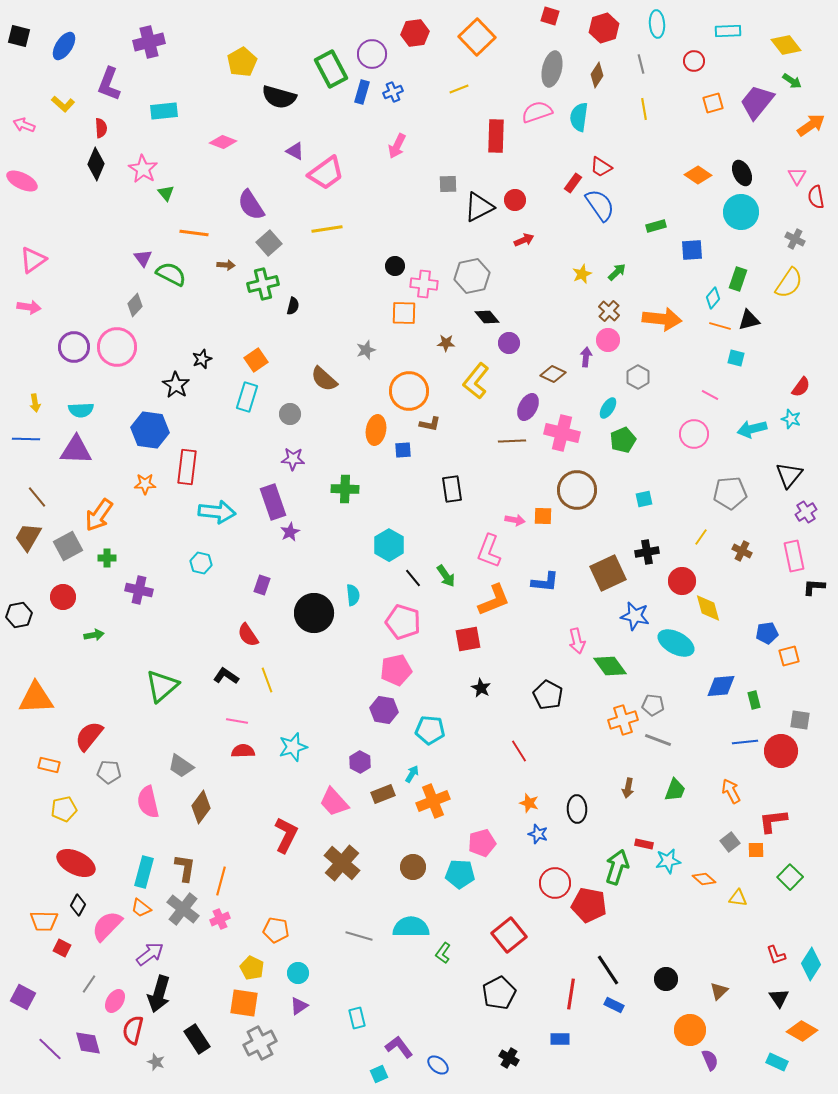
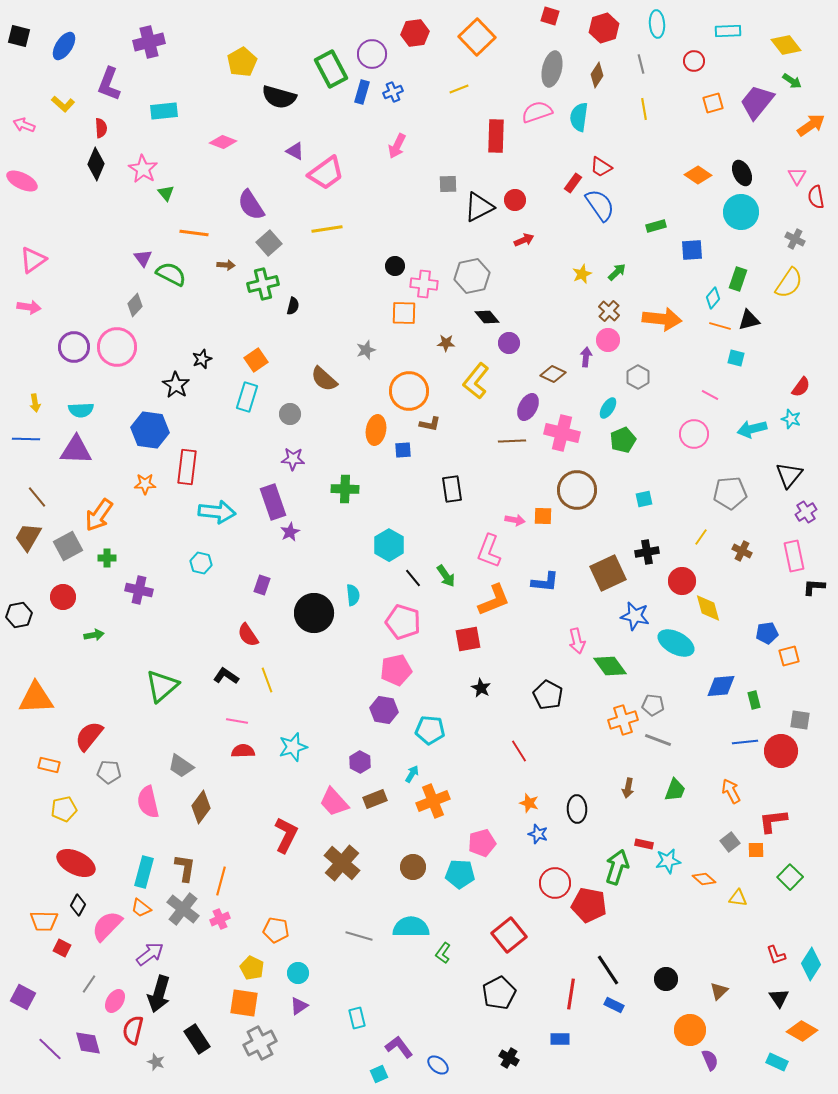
brown rectangle at (383, 794): moved 8 px left, 5 px down
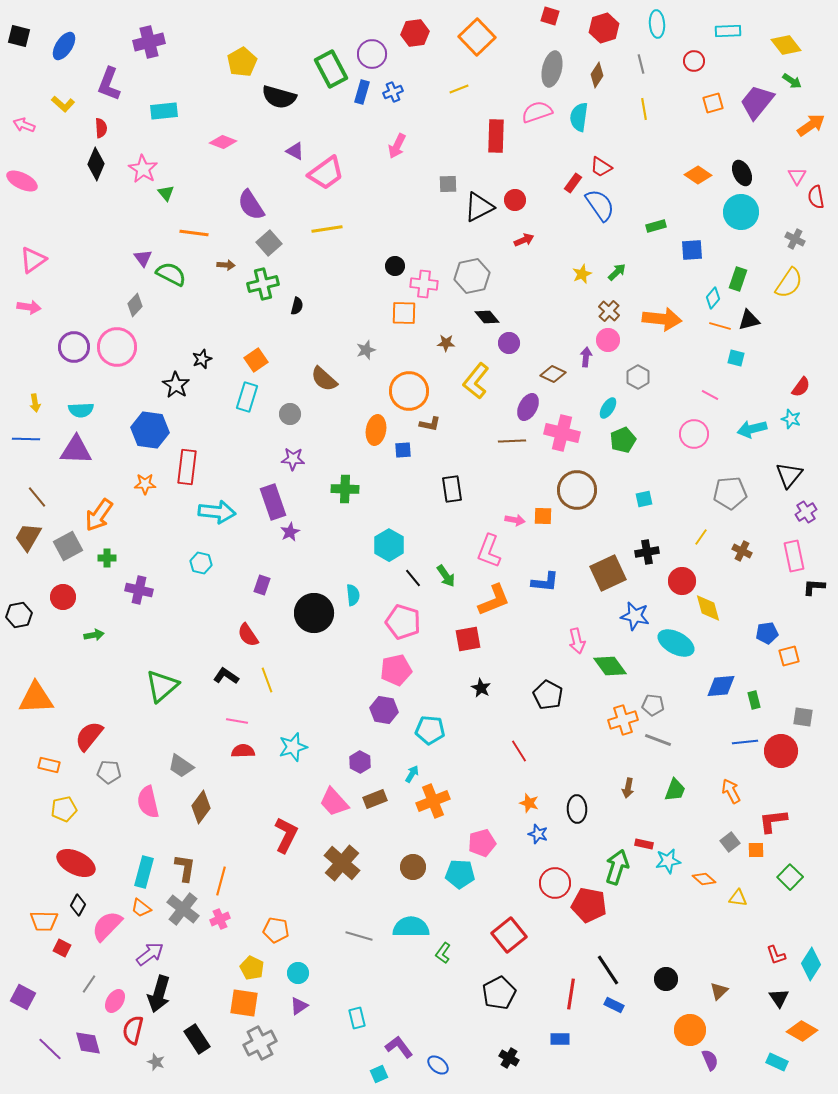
black semicircle at (293, 306): moved 4 px right
gray square at (800, 720): moved 3 px right, 3 px up
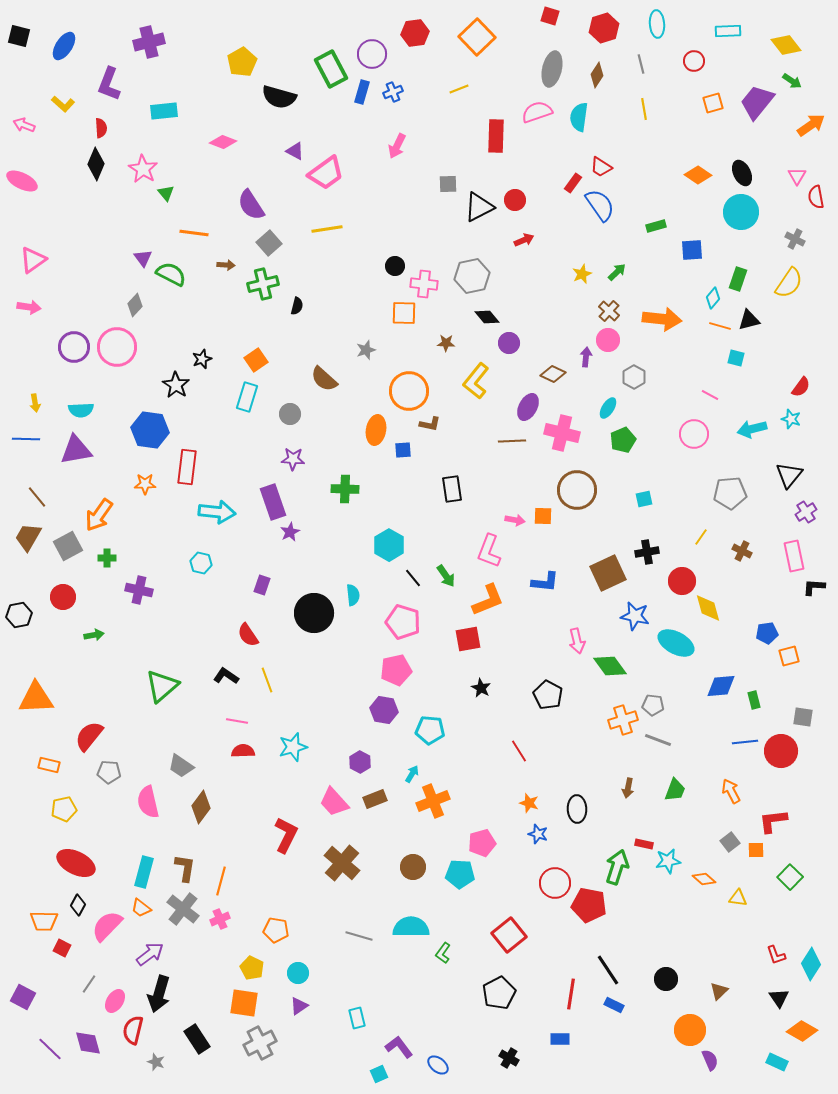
gray hexagon at (638, 377): moved 4 px left
purple triangle at (76, 450): rotated 12 degrees counterclockwise
orange L-shape at (494, 600): moved 6 px left
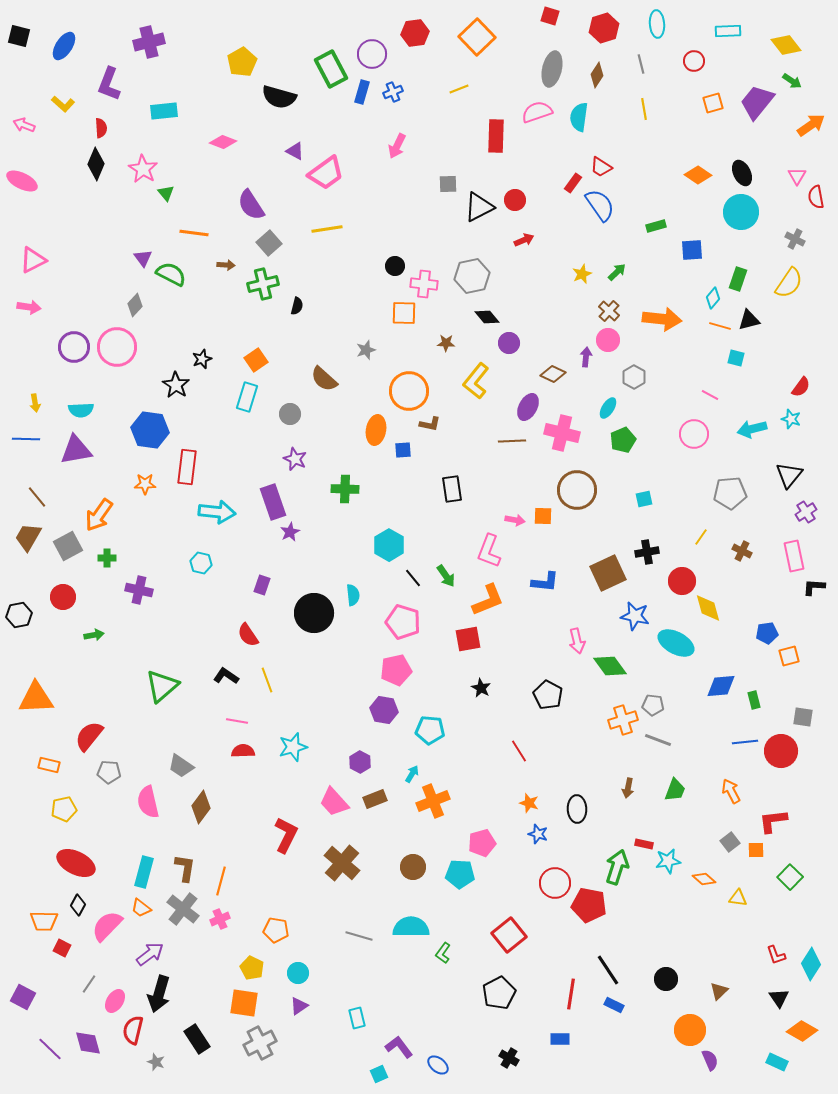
pink triangle at (33, 260): rotated 8 degrees clockwise
purple star at (293, 459): moved 2 px right; rotated 20 degrees clockwise
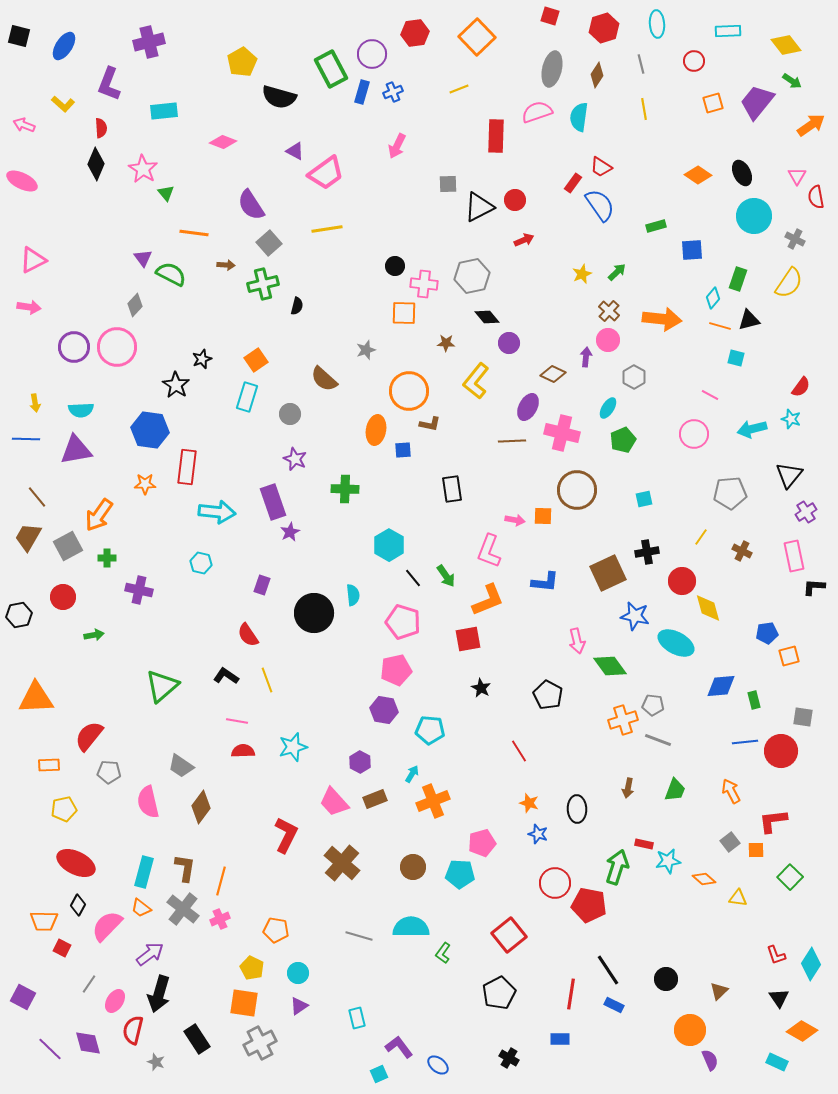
cyan circle at (741, 212): moved 13 px right, 4 px down
orange rectangle at (49, 765): rotated 15 degrees counterclockwise
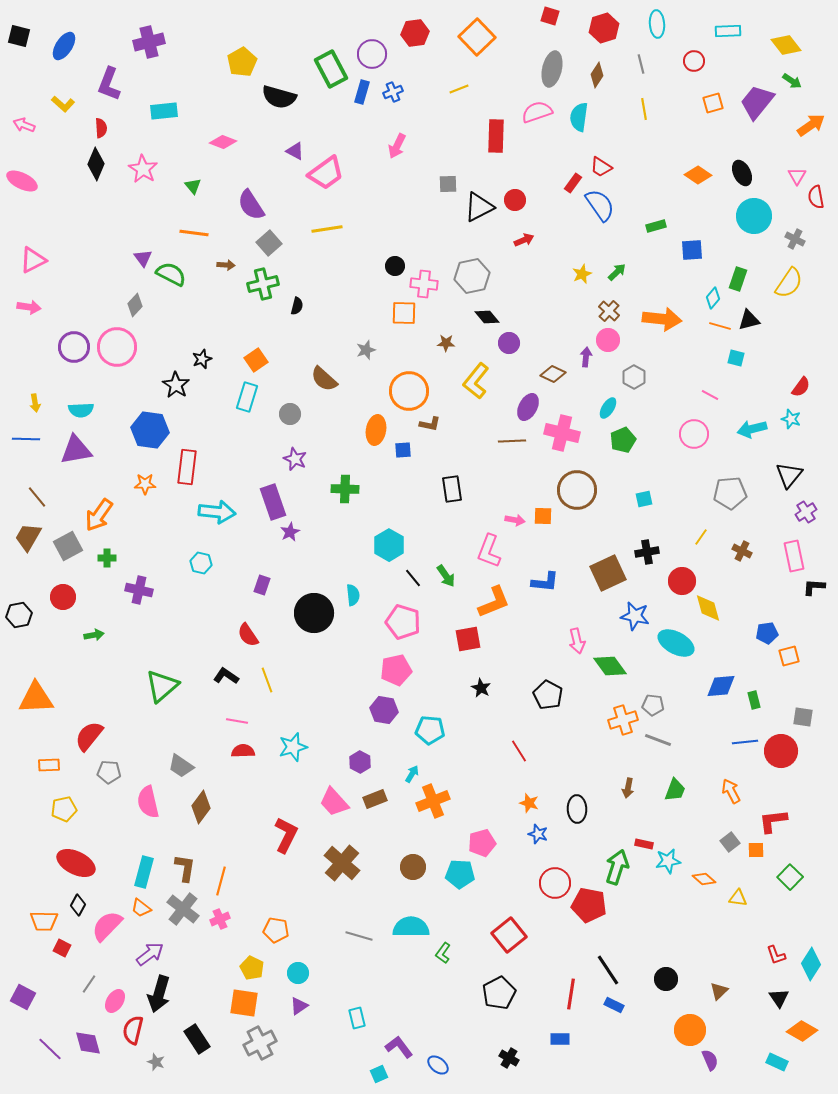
green triangle at (166, 193): moved 27 px right, 7 px up
orange L-shape at (488, 600): moved 6 px right, 2 px down
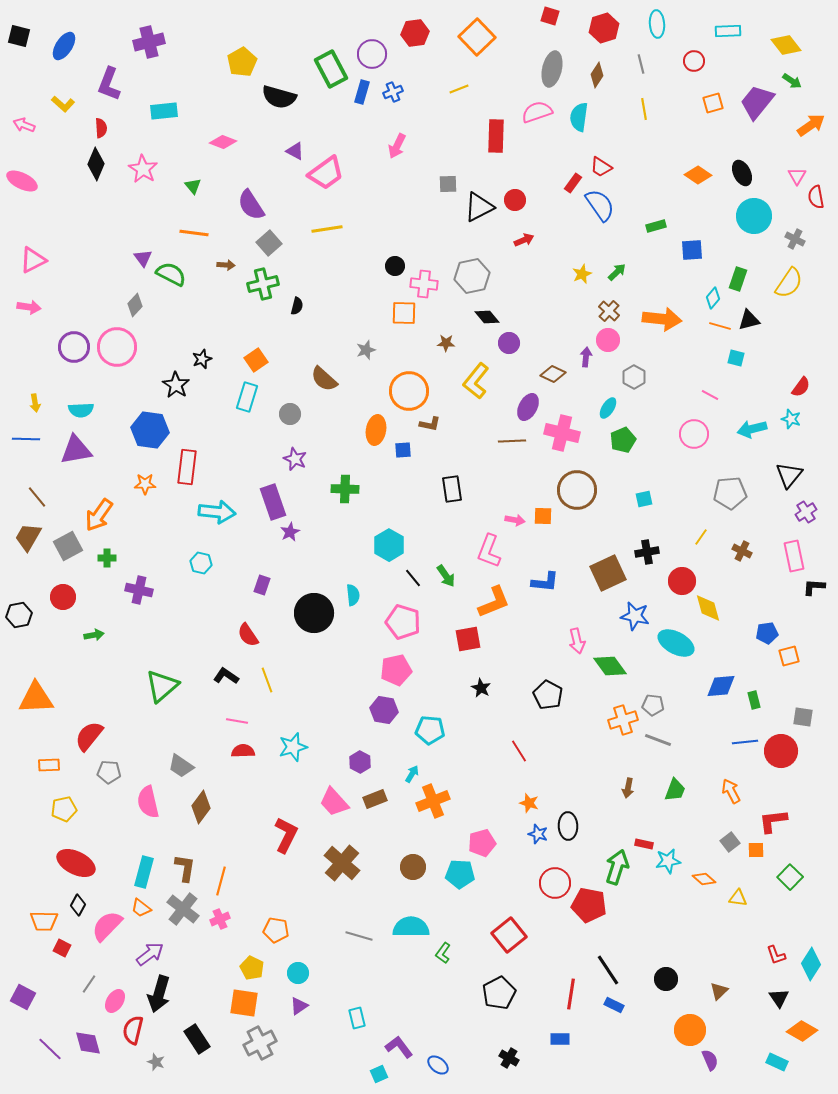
black ellipse at (577, 809): moved 9 px left, 17 px down
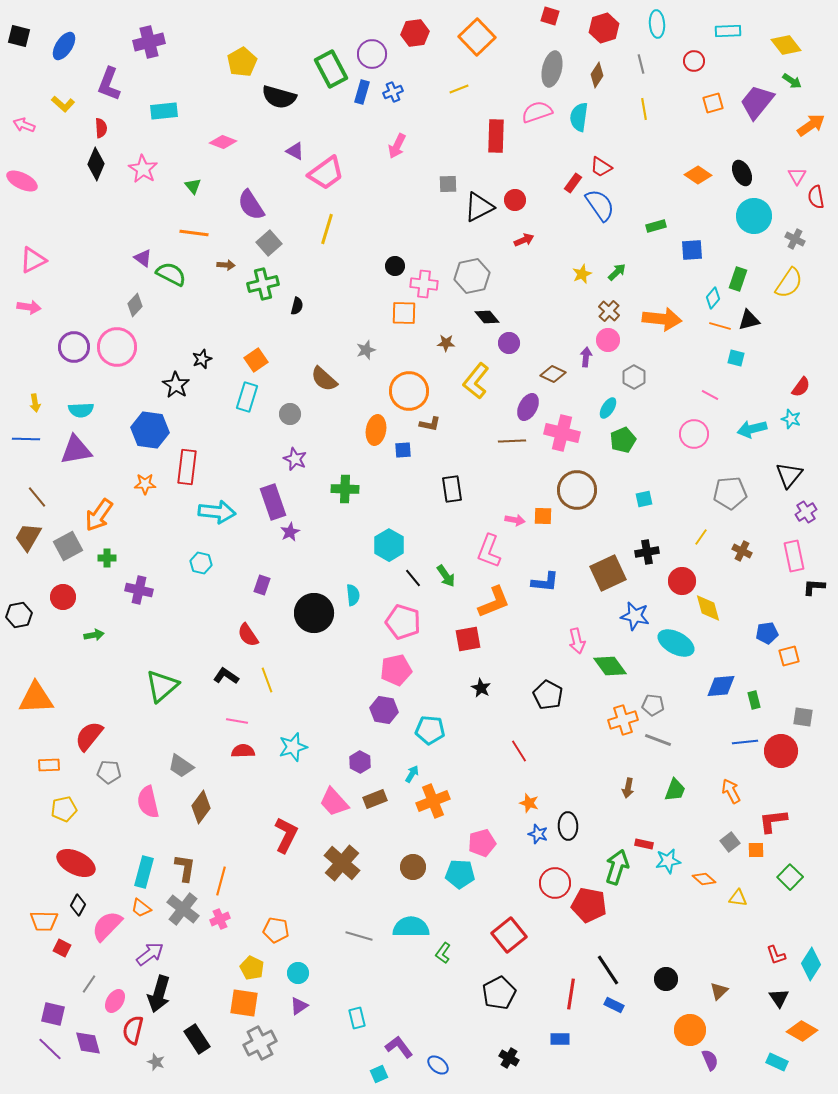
yellow line at (327, 229): rotated 64 degrees counterclockwise
purple triangle at (143, 258): rotated 18 degrees counterclockwise
purple square at (23, 997): moved 30 px right, 17 px down; rotated 15 degrees counterclockwise
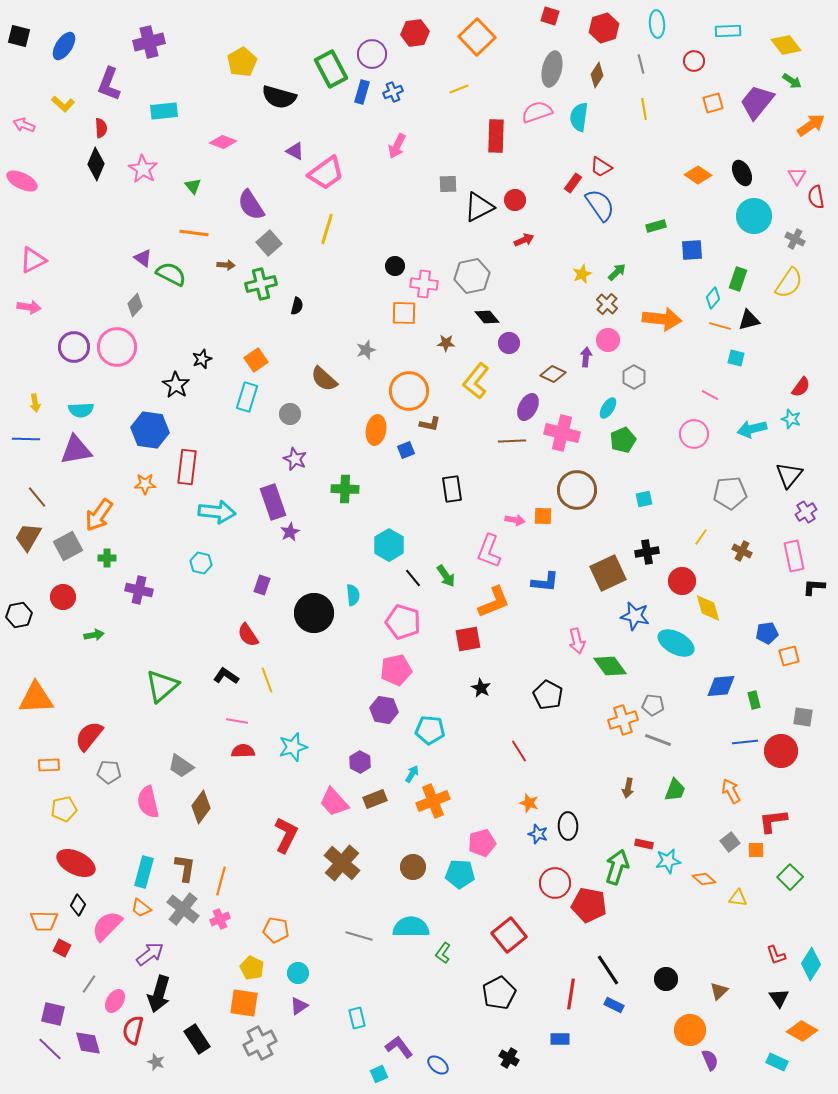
green cross at (263, 284): moved 2 px left
brown cross at (609, 311): moved 2 px left, 7 px up
blue square at (403, 450): moved 3 px right; rotated 18 degrees counterclockwise
